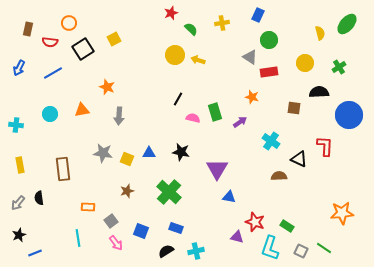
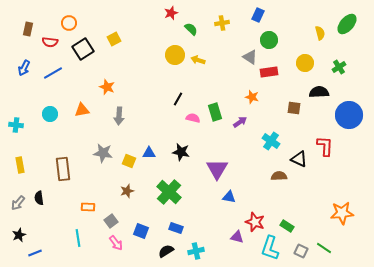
blue arrow at (19, 68): moved 5 px right
yellow square at (127, 159): moved 2 px right, 2 px down
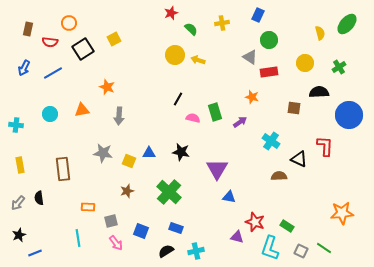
gray square at (111, 221): rotated 24 degrees clockwise
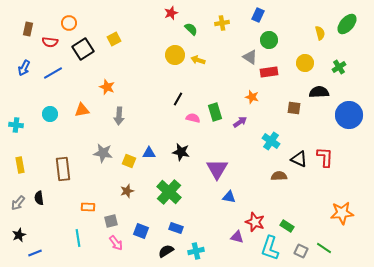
red L-shape at (325, 146): moved 11 px down
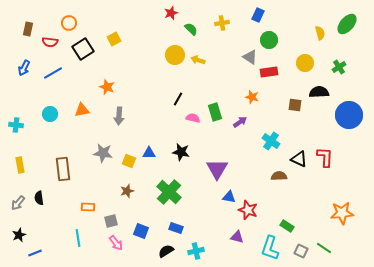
brown square at (294, 108): moved 1 px right, 3 px up
red star at (255, 222): moved 7 px left, 12 px up
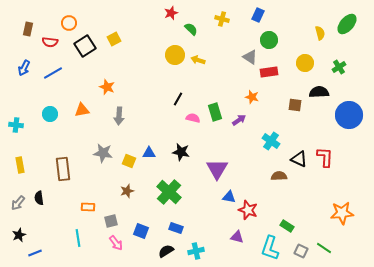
yellow cross at (222, 23): moved 4 px up; rotated 24 degrees clockwise
black square at (83, 49): moved 2 px right, 3 px up
purple arrow at (240, 122): moved 1 px left, 2 px up
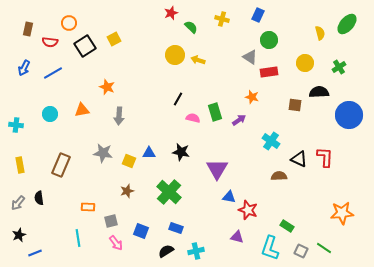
green semicircle at (191, 29): moved 2 px up
brown rectangle at (63, 169): moved 2 px left, 4 px up; rotated 30 degrees clockwise
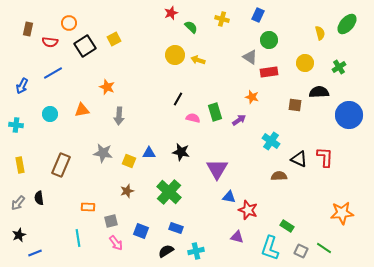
blue arrow at (24, 68): moved 2 px left, 18 px down
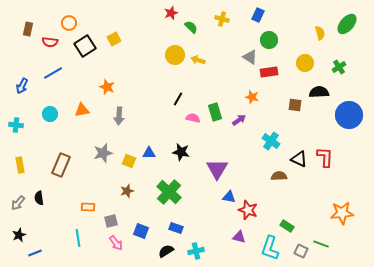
gray star at (103, 153): rotated 24 degrees counterclockwise
purple triangle at (237, 237): moved 2 px right
green line at (324, 248): moved 3 px left, 4 px up; rotated 14 degrees counterclockwise
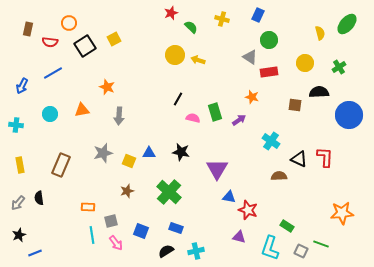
cyan line at (78, 238): moved 14 px right, 3 px up
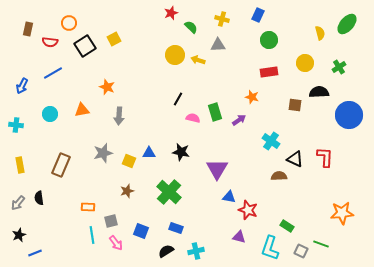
gray triangle at (250, 57): moved 32 px left, 12 px up; rotated 35 degrees counterclockwise
black triangle at (299, 159): moved 4 px left
